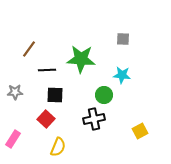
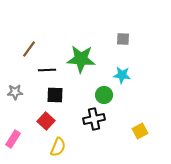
red square: moved 2 px down
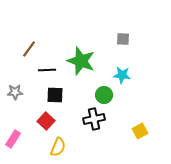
green star: moved 2 px down; rotated 16 degrees clockwise
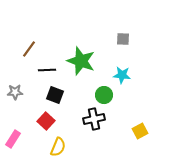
black square: rotated 18 degrees clockwise
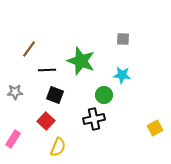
yellow square: moved 15 px right, 3 px up
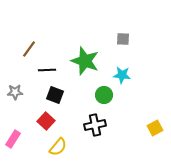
green star: moved 4 px right
black cross: moved 1 px right, 6 px down
yellow semicircle: rotated 18 degrees clockwise
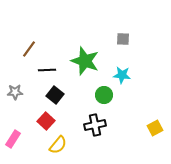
black square: rotated 18 degrees clockwise
yellow semicircle: moved 2 px up
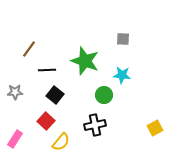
pink rectangle: moved 2 px right
yellow semicircle: moved 3 px right, 3 px up
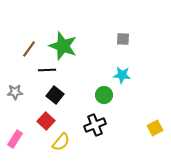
green star: moved 22 px left, 15 px up
black cross: rotated 10 degrees counterclockwise
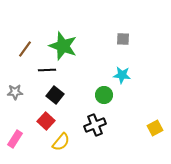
brown line: moved 4 px left
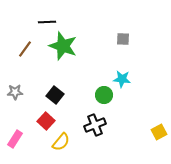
black line: moved 48 px up
cyan star: moved 4 px down
yellow square: moved 4 px right, 4 px down
